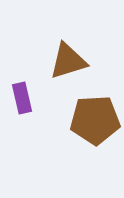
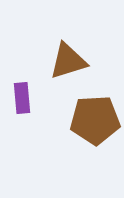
purple rectangle: rotated 8 degrees clockwise
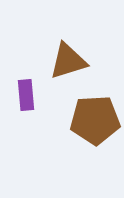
purple rectangle: moved 4 px right, 3 px up
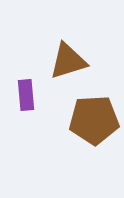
brown pentagon: moved 1 px left
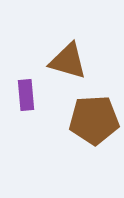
brown triangle: rotated 33 degrees clockwise
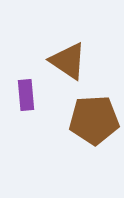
brown triangle: rotated 18 degrees clockwise
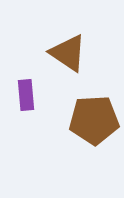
brown triangle: moved 8 px up
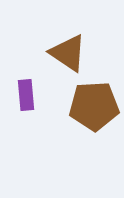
brown pentagon: moved 14 px up
